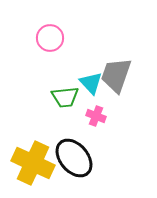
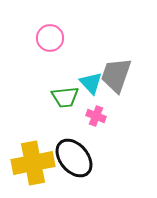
yellow cross: rotated 36 degrees counterclockwise
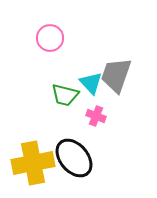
green trapezoid: moved 2 px up; rotated 20 degrees clockwise
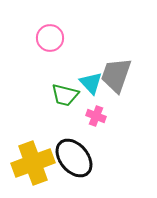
yellow cross: rotated 9 degrees counterclockwise
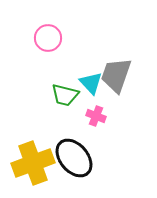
pink circle: moved 2 px left
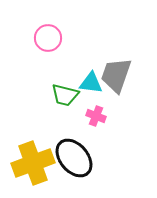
cyan triangle: rotated 40 degrees counterclockwise
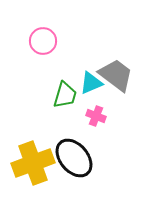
pink circle: moved 5 px left, 3 px down
gray trapezoid: rotated 108 degrees clockwise
cyan triangle: rotated 30 degrees counterclockwise
green trapezoid: rotated 88 degrees counterclockwise
